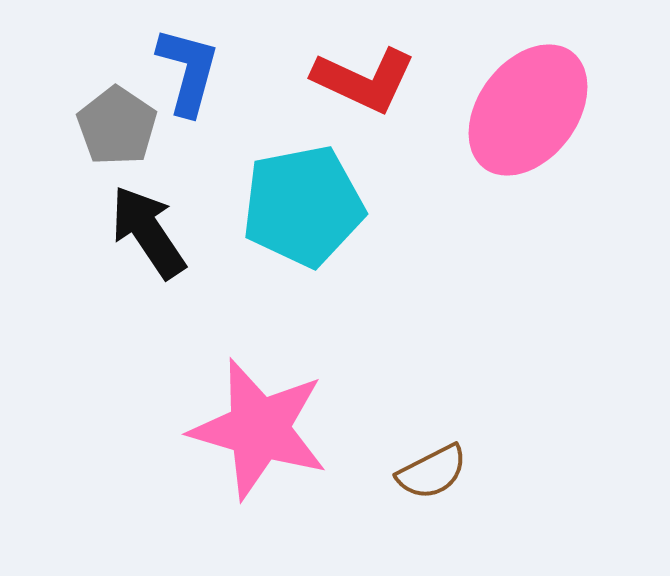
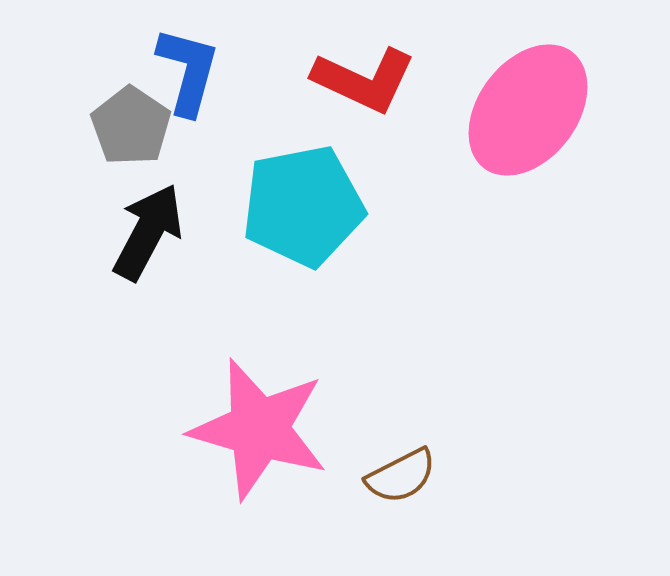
gray pentagon: moved 14 px right
black arrow: rotated 62 degrees clockwise
brown semicircle: moved 31 px left, 4 px down
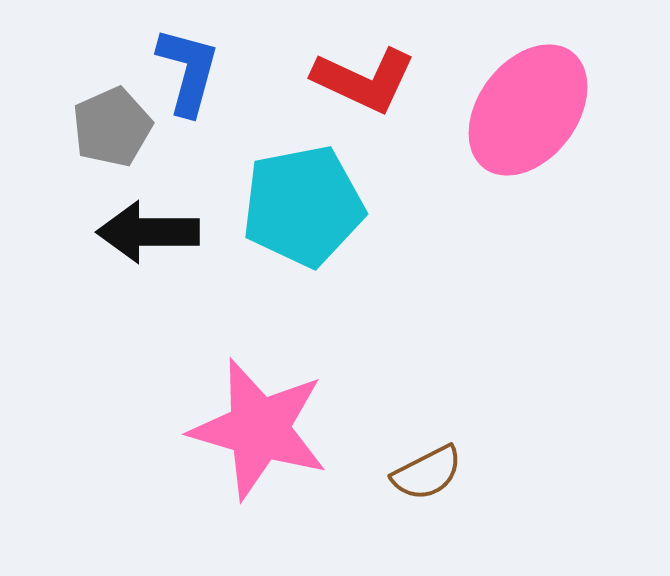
gray pentagon: moved 19 px left, 1 px down; rotated 14 degrees clockwise
black arrow: rotated 118 degrees counterclockwise
brown semicircle: moved 26 px right, 3 px up
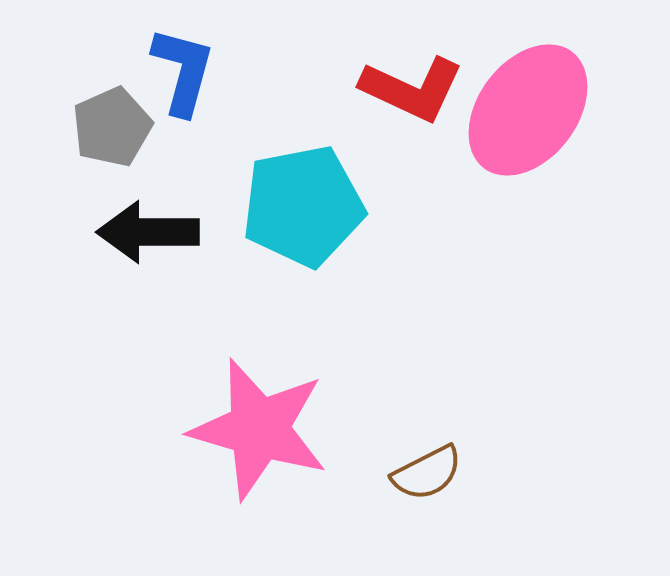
blue L-shape: moved 5 px left
red L-shape: moved 48 px right, 9 px down
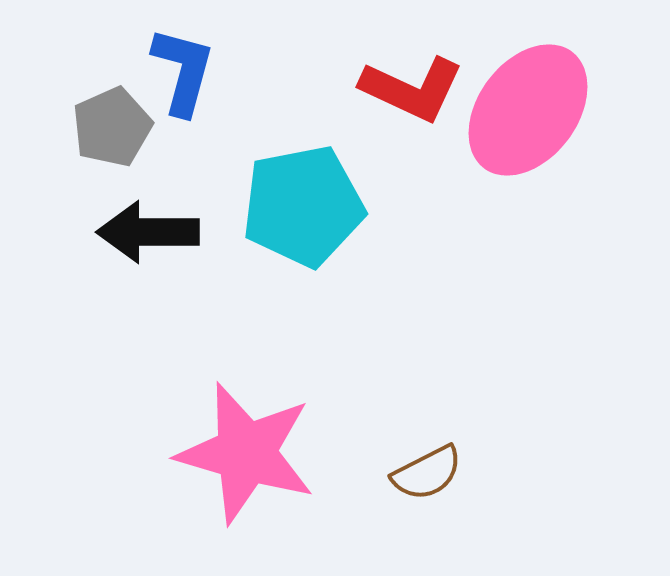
pink star: moved 13 px left, 24 px down
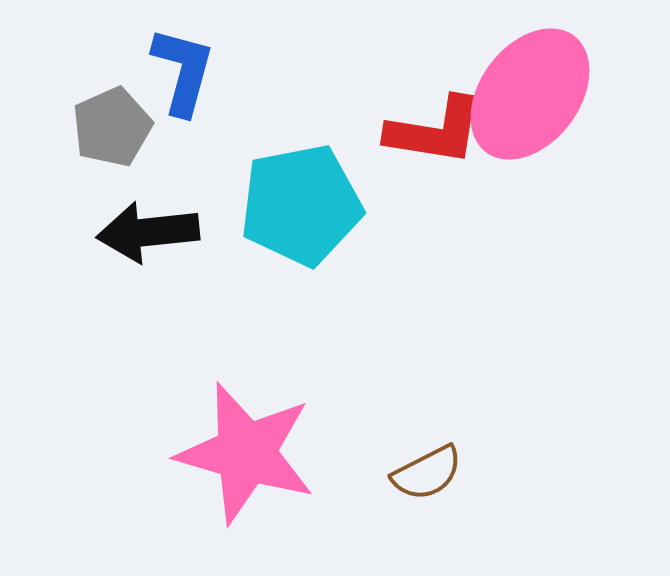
red L-shape: moved 23 px right, 42 px down; rotated 16 degrees counterclockwise
pink ellipse: moved 2 px right, 16 px up
cyan pentagon: moved 2 px left, 1 px up
black arrow: rotated 6 degrees counterclockwise
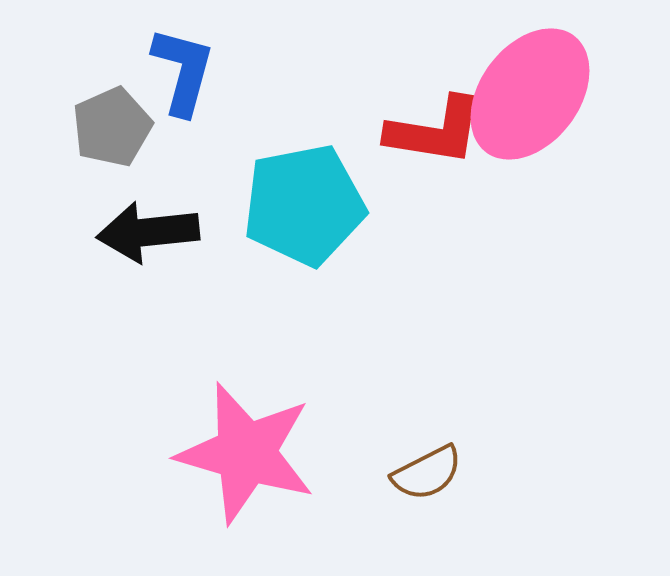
cyan pentagon: moved 3 px right
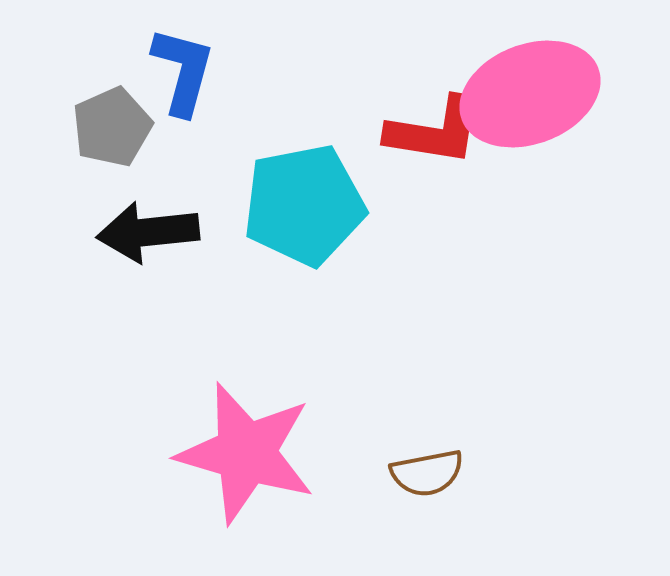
pink ellipse: rotated 32 degrees clockwise
brown semicircle: rotated 16 degrees clockwise
